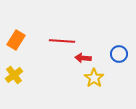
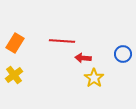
orange rectangle: moved 1 px left, 3 px down
blue circle: moved 4 px right
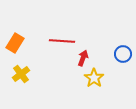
red arrow: rotated 105 degrees clockwise
yellow cross: moved 7 px right, 1 px up
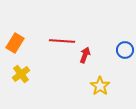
blue circle: moved 2 px right, 4 px up
red arrow: moved 2 px right, 3 px up
yellow star: moved 6 px right, 8 px down
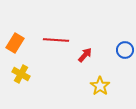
red line: moved 6 px left, 1 px up
red arrow: rotated 21 degrees clockwise
yellow cross: rotated 24 degrees counterclockwise
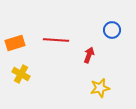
orange rectangle: rotated 42 degrees clockwise
blue circle: moved 13 px left, 20 px up
red arrow: moved 4 px right; rotated 21 degrees counterclockwise
yellow star: moved 2 px down; rotated 24 degrees clockwise
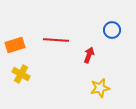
orange rectangle: moved 2 px down
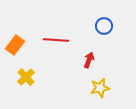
blue circle: moved 8 px left, 4 px up
orange rectangle: rotated 36 degrees counterclockwise
red arrow: moved 5 px down
yellow cross: moved 5 px right, 3 px down; rotated 18 degrees clockwise
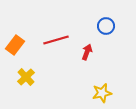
blue circle: moved 2 px right
red line: rotated 20 degrees counterclockwise
red arrow: moved 2 px left, 8 px up
yellow star: moved 2 px right, 5 px down
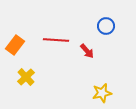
red line: rotated 20 degrees clockwise
red arrow: moved 1 px up; rotated 119 degrees clockwise
